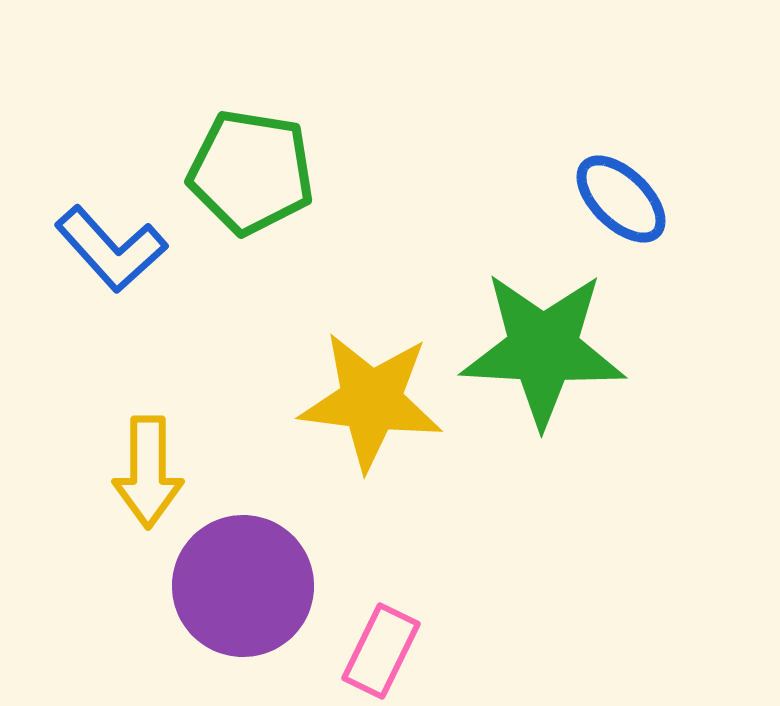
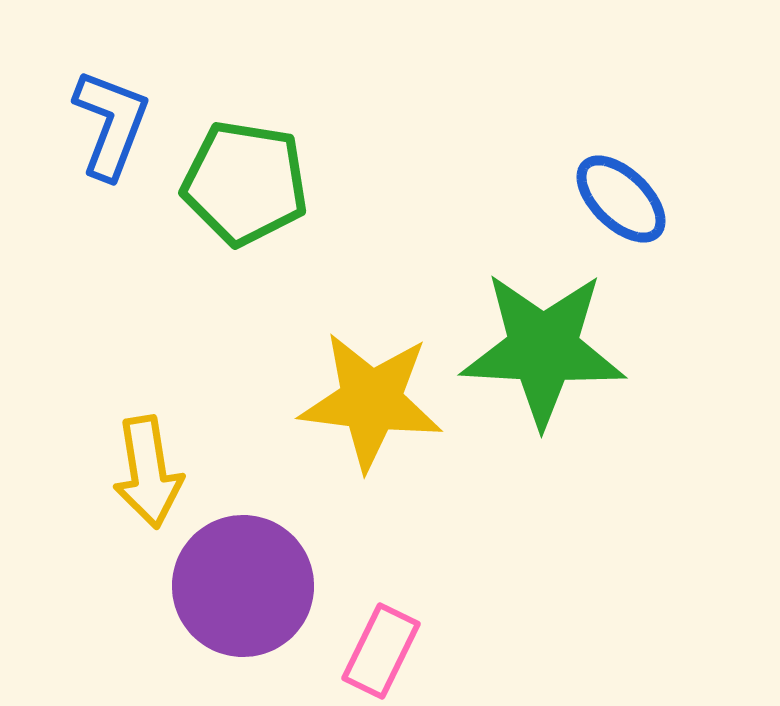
green pentagon: moved 6 px left, 11 px down
blue L-shape: moved 125 px up; rotated 117 degrees counterclockwise
yellow arrow: rotated 9 degrees counterclockwise
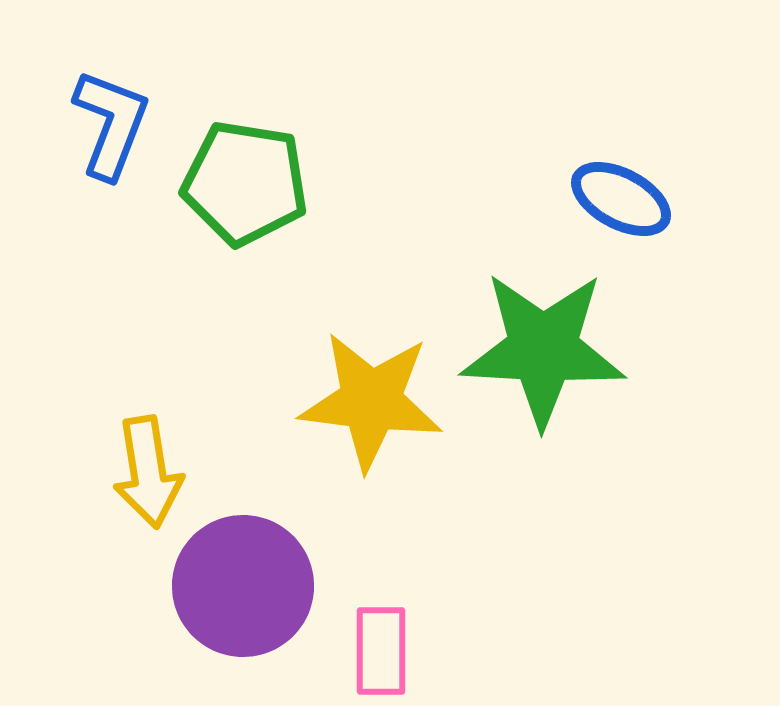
blue ellipse: rotated 16 degrees counterclockwise
pink rectangle: rotated 26 degrees counterclockwise
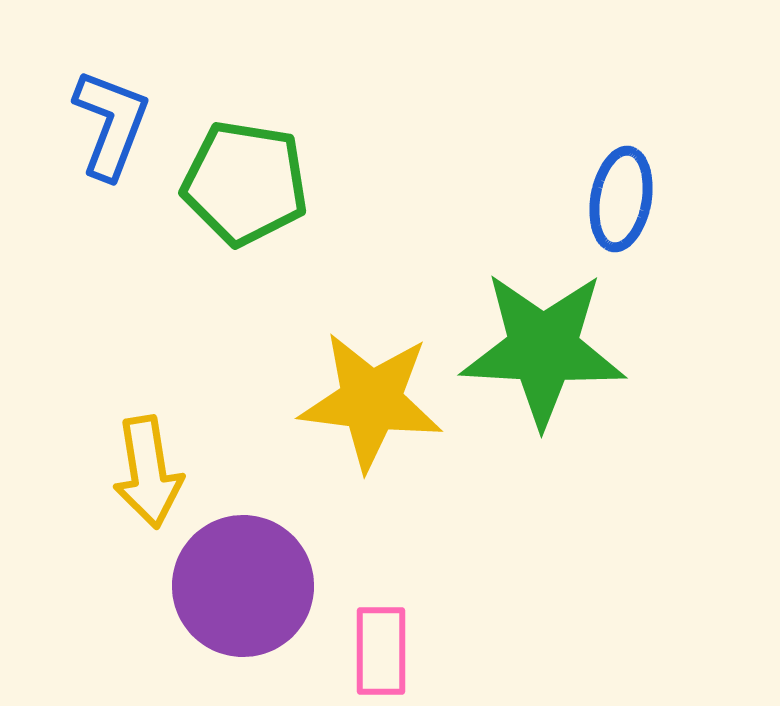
blue ellipse: rotated 72 degrees clockwise
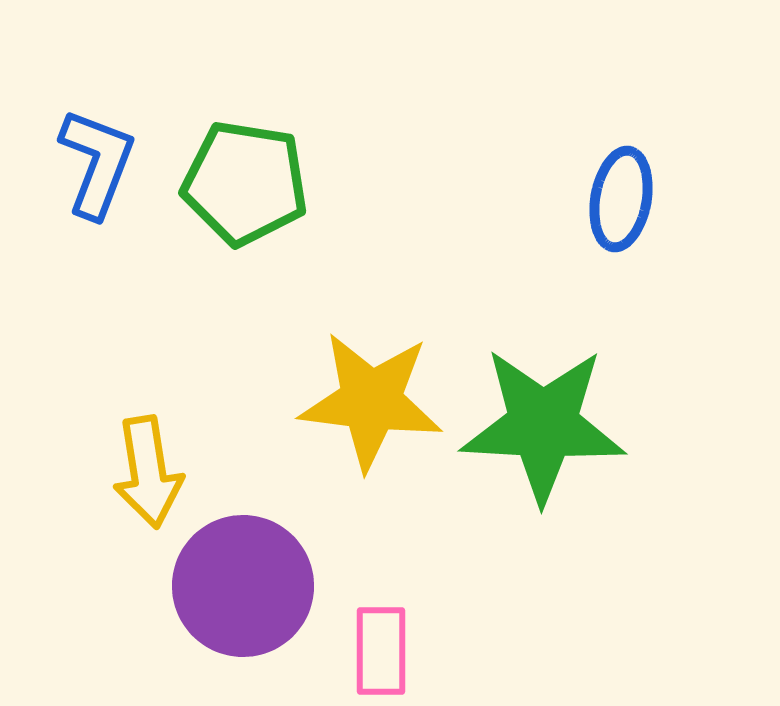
blue L-shape: moved 14 px left, 39 px down
green star: moved 76 px down
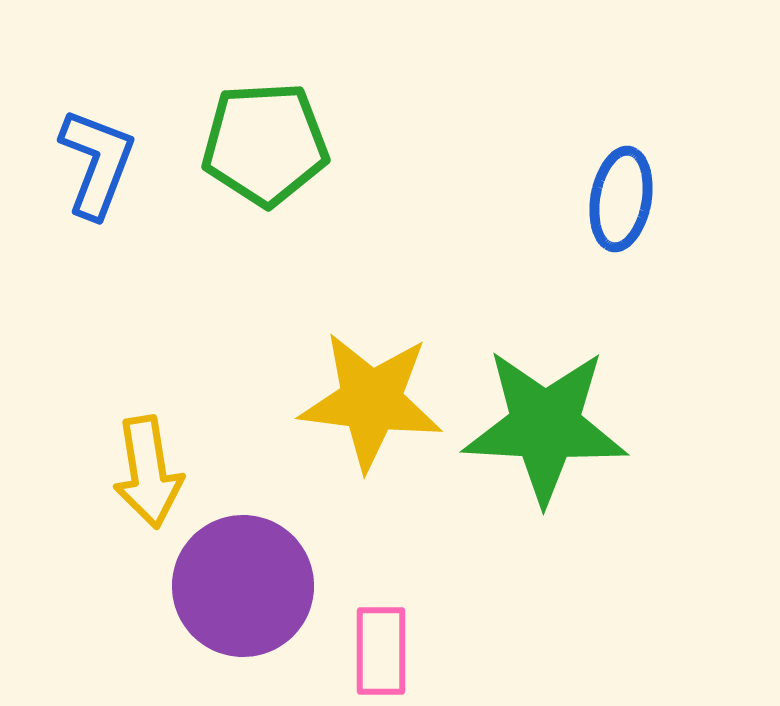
green pentagon: moved 20 px right, 39 px up; rotated 12 degrees counterclockwise
green star: moved 2 px right, 1 px down
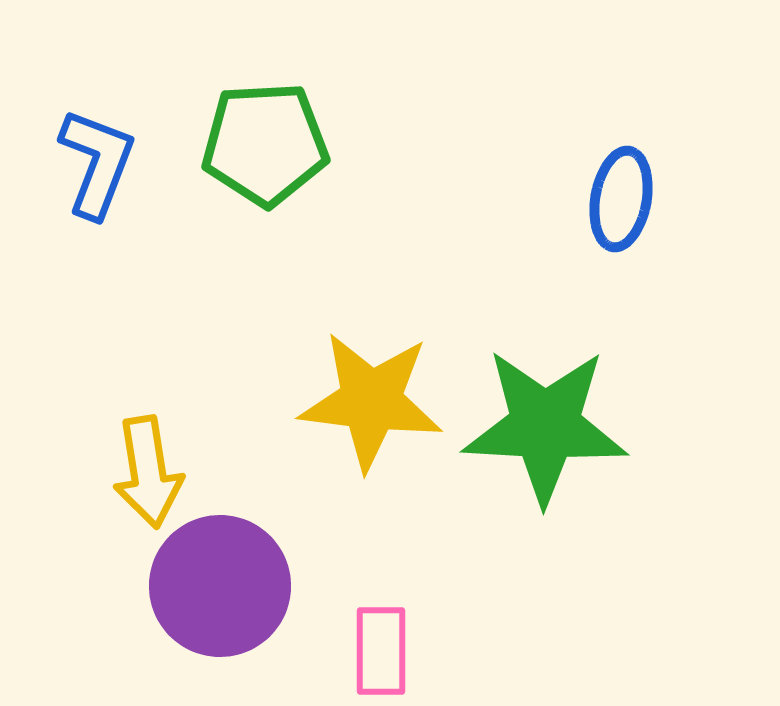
purple circle: moved 23 px left
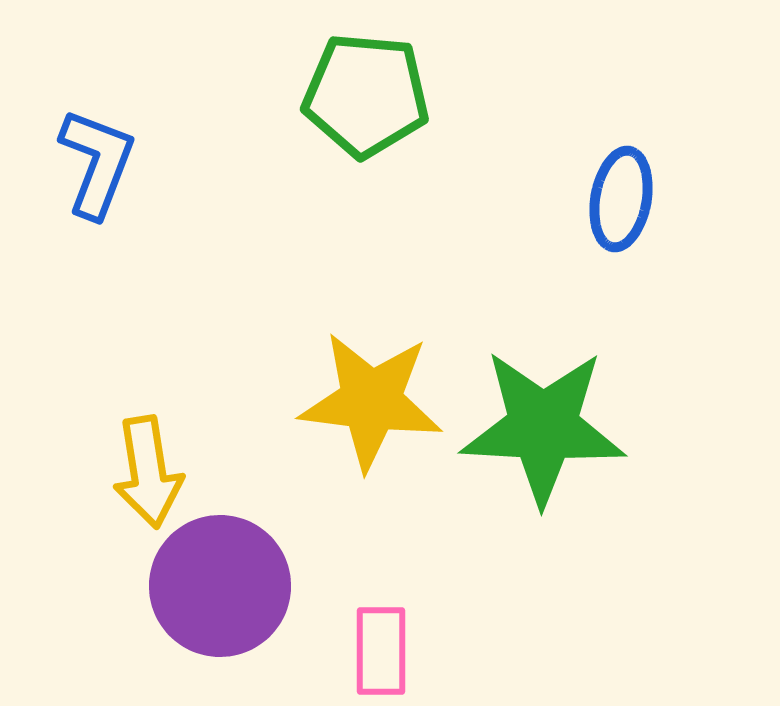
green pentagon: moved 101 px right, 49 px up; rotated 8 degrees clockwise
green star: moved 2 px left, 1 px down
